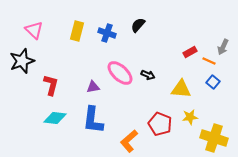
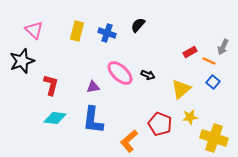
yellow triangle: rotated 45 degrees counterclockwise
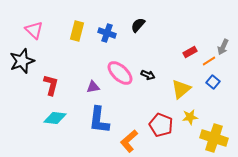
orange line: rotated 56 degrees counterclockwise
blue L-shape: moved 6 px right
red pentagon: moved 1 px right, 1 px down
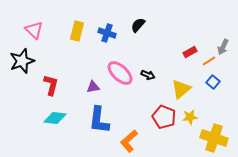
red pentagon: moved 3 px right, 8 px up
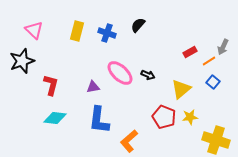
yellow cross: moved 2 px right, 2 px down
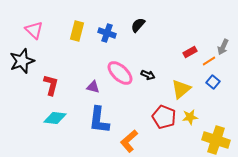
purple triangle: rotated 24 degrees clockwise
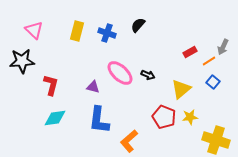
black star: rotated 15 degrees clockwise
cyan diamond: rotated 15 degrees counterclockwise
